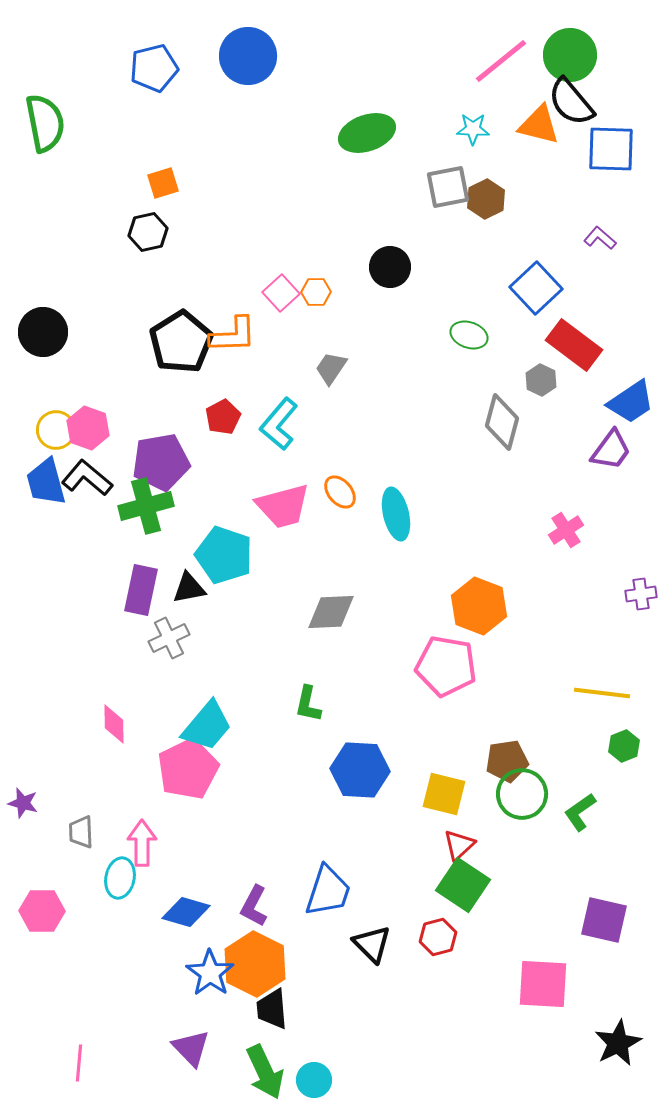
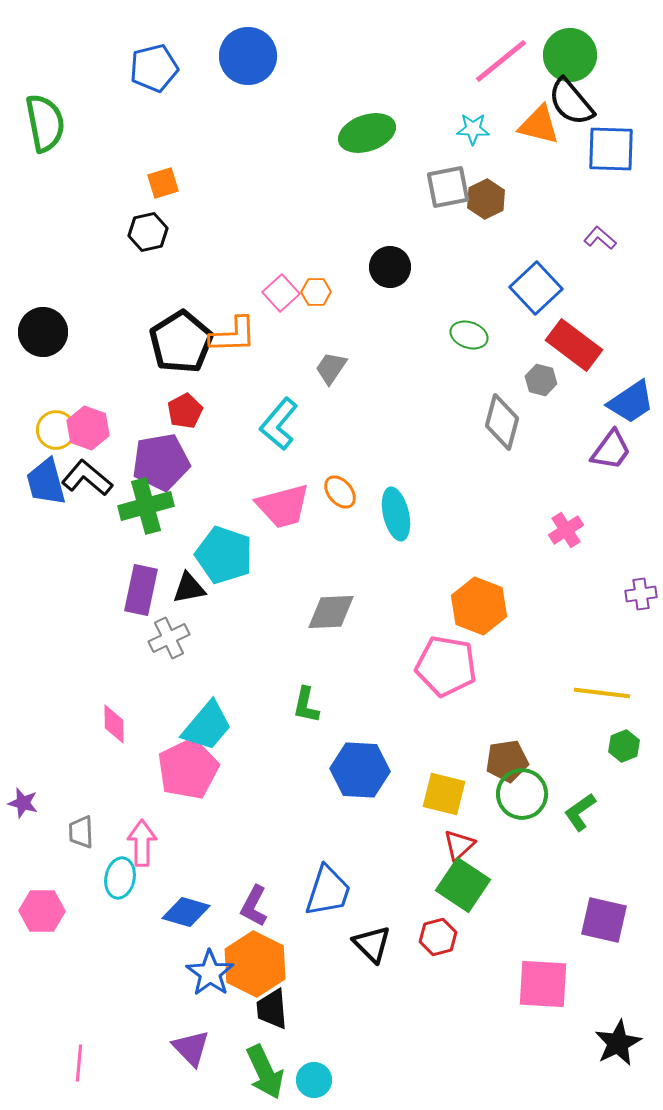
gray hexagon at (541, 380): rotated 12 degrees counterclockwise
red pentagon at (223, 417): moved 38 px left, 6 px up
green L-shape at (308, 704): moved 2 px left, 1 px down
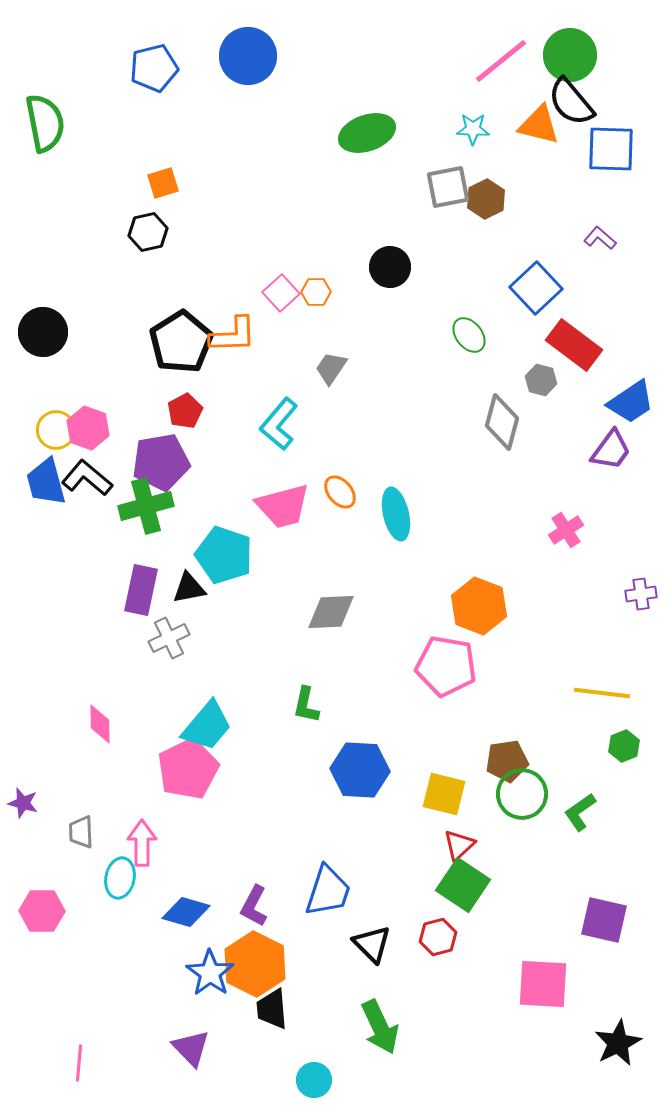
green ellipse at (469, 335): rotated 33 degrees clockwise
pink diamond at (114, 724): moved 14 px left
green arrow at (265, 1072): moved 115 px right, 45 px up
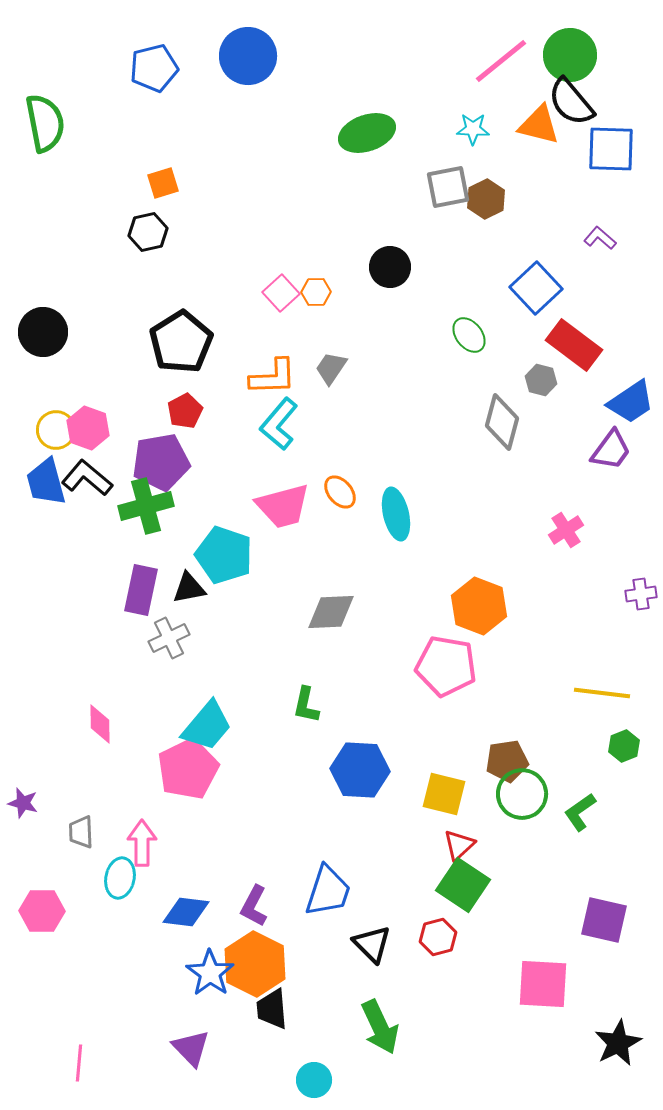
orange L-shape at (233, 335): moved 40 px right, 42 px down
blue diamond at (186, 912): rotated 9 degrees counterclockwise
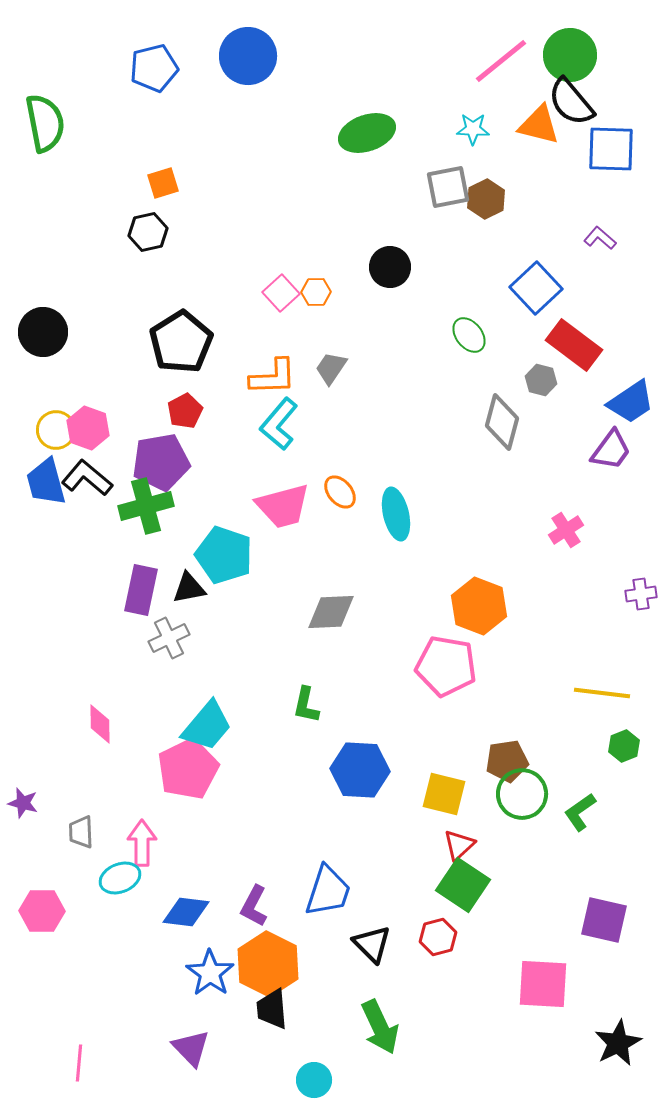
cyan ellipse at (120, 878): rotated 57 degrees clockwise
orange hexagon at (255, 964): moved 13 px right
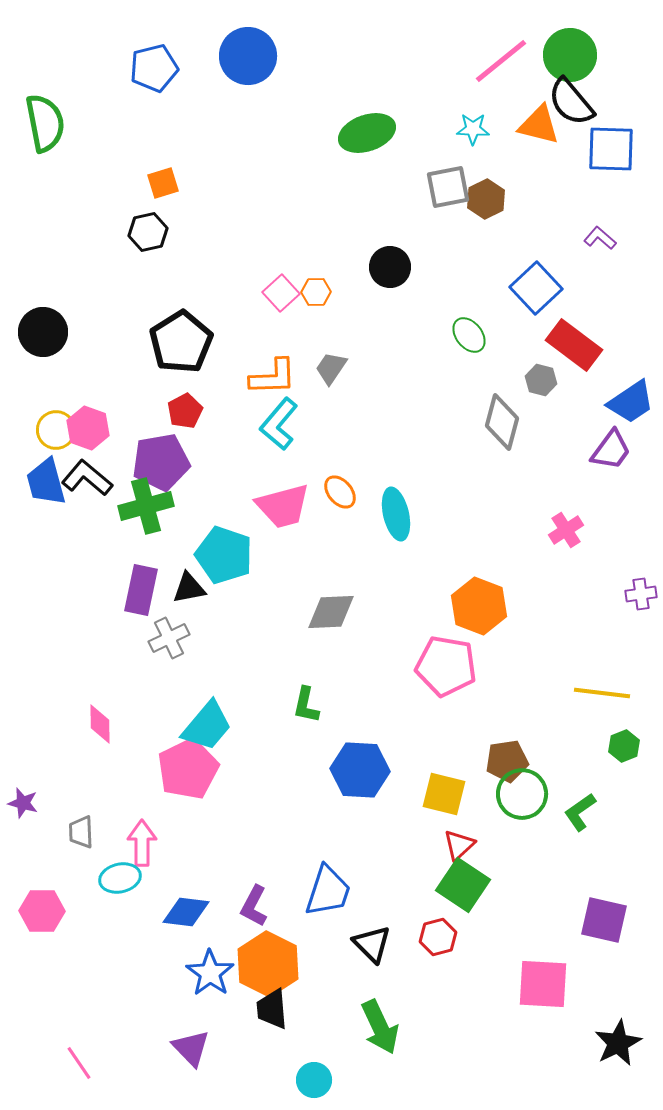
cyan ellipse at (120, 878): rotated 9 degrees clockwise
pink line at (79, 1063): rotated 39 degrees counterclockwise
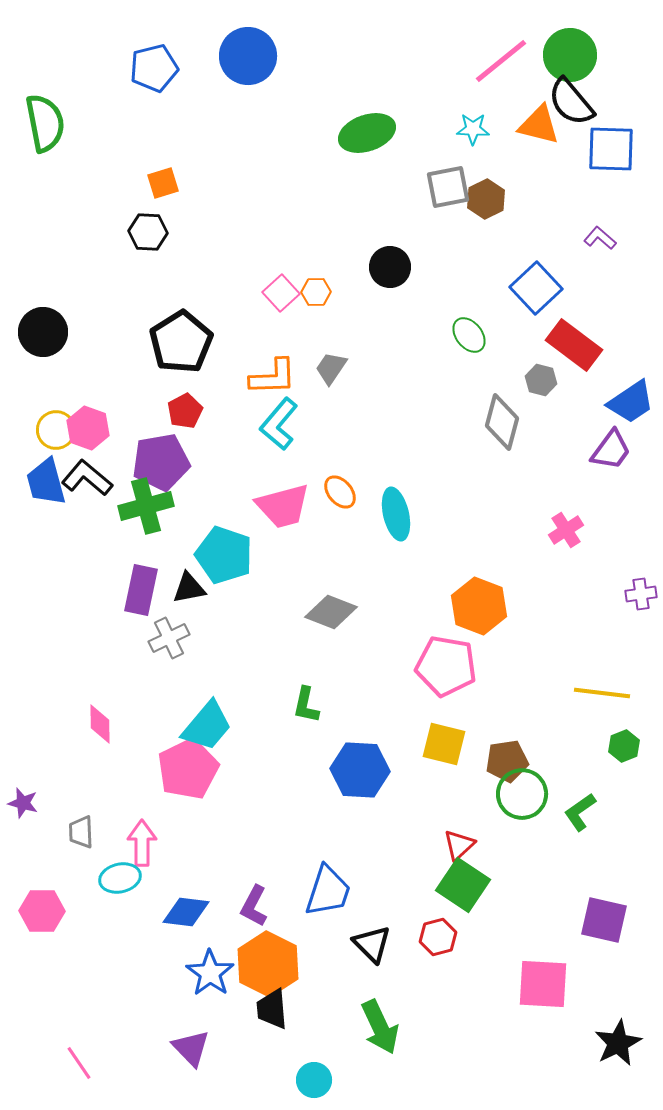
black hexagon at (148, 232): rotated 15 degrees clockwise
gray diamond at (331, 612): rotated 24 degrees clockwise
yellow square at (444, 794): moved 50 px up
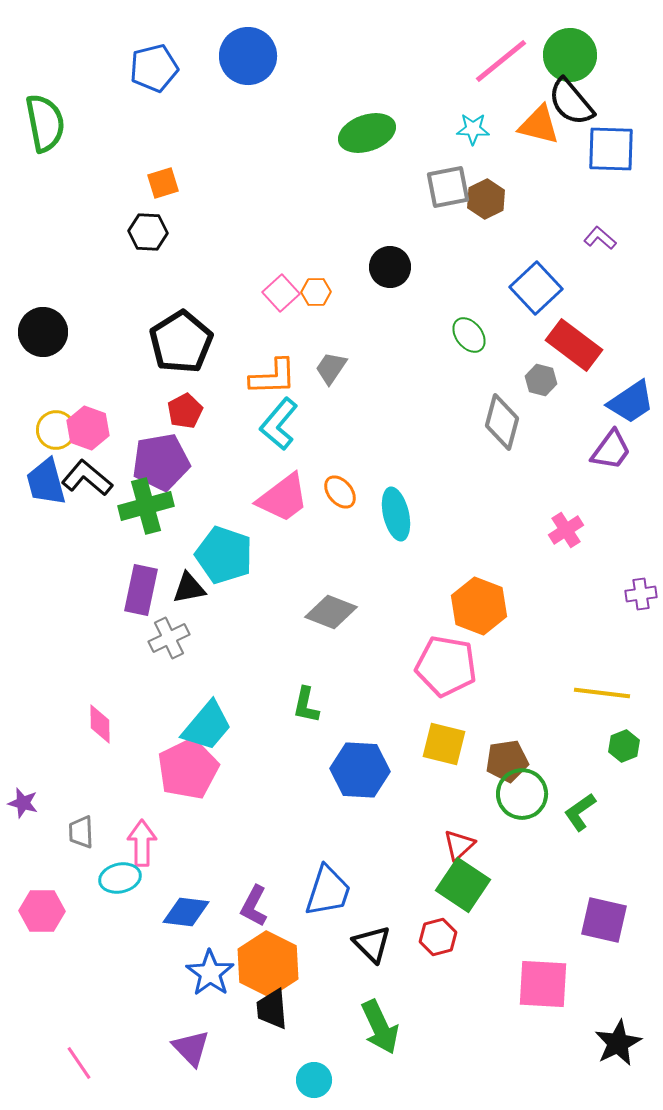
pink trapezoid at (283, 506): moved 8 px up; rotated 22 degrees counterclockwise
